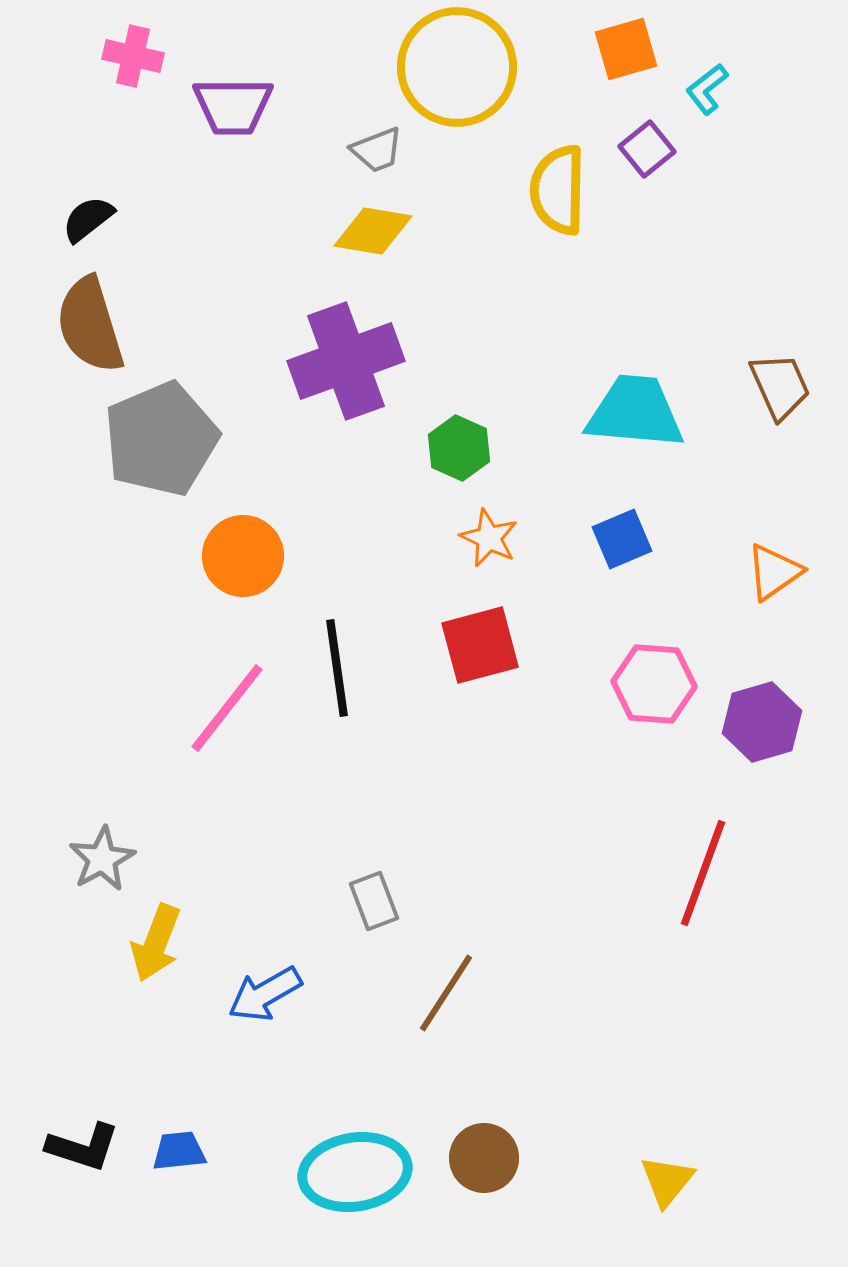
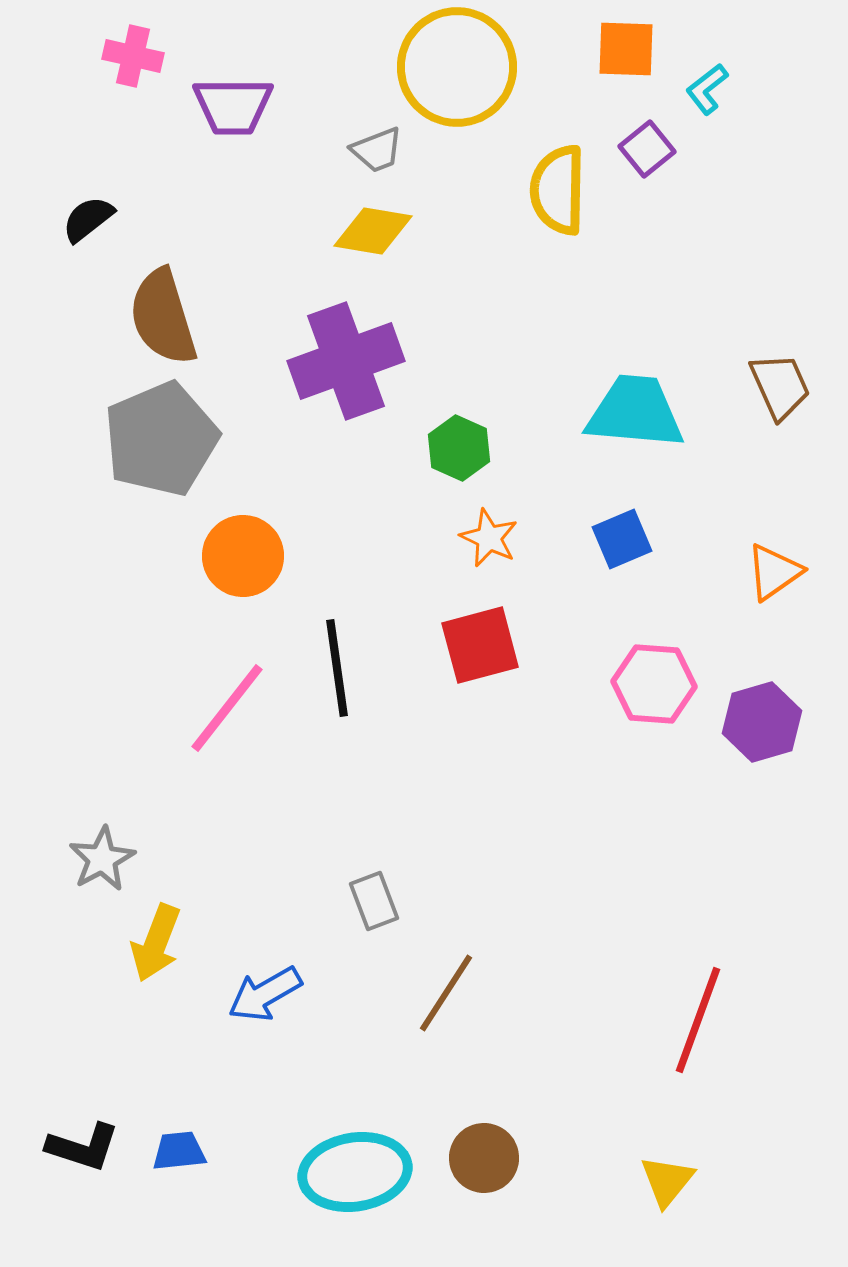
orange square: rotated 18 degrees clockwise
brown semicircle: moved 73 px right, 8 px up
red line: moved 5 px left, 147 px down
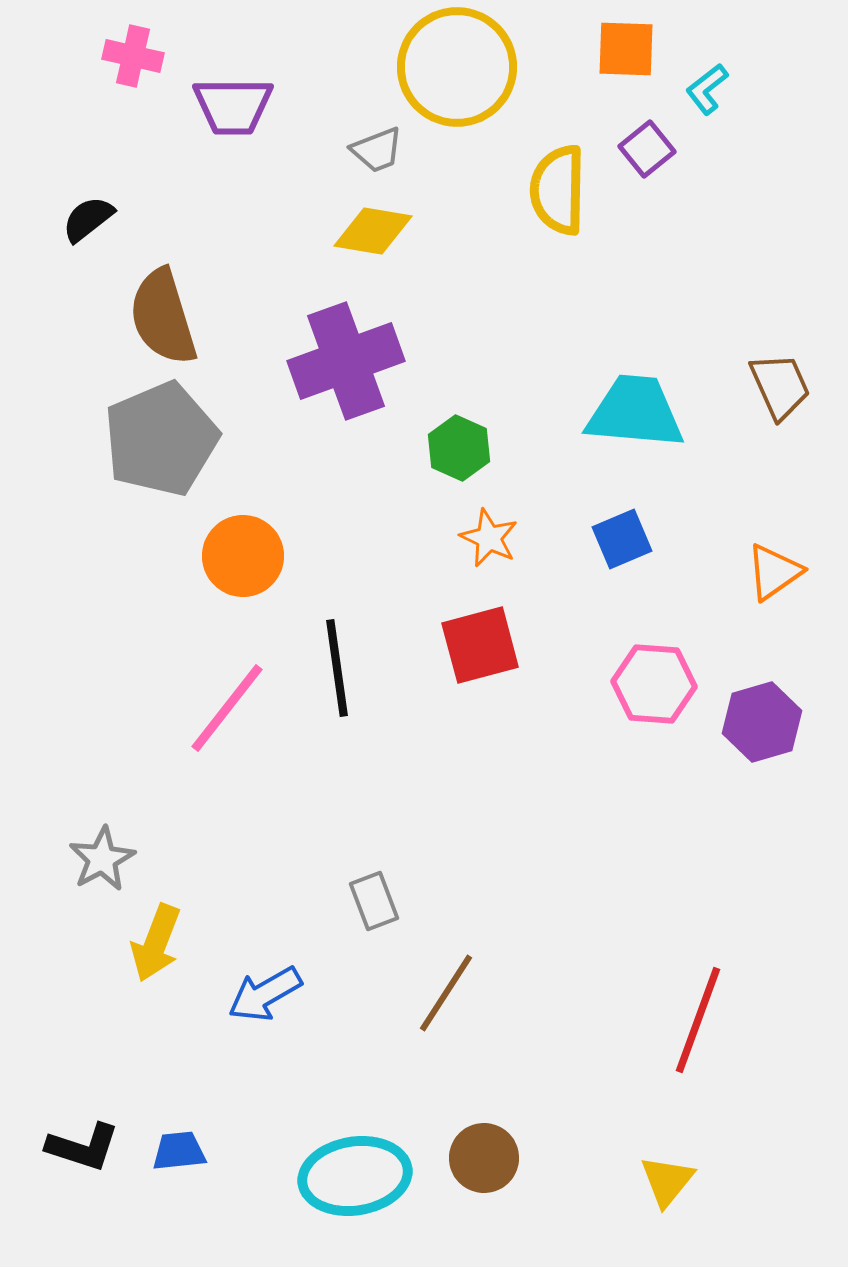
cyan ellipse: moved 4 px down
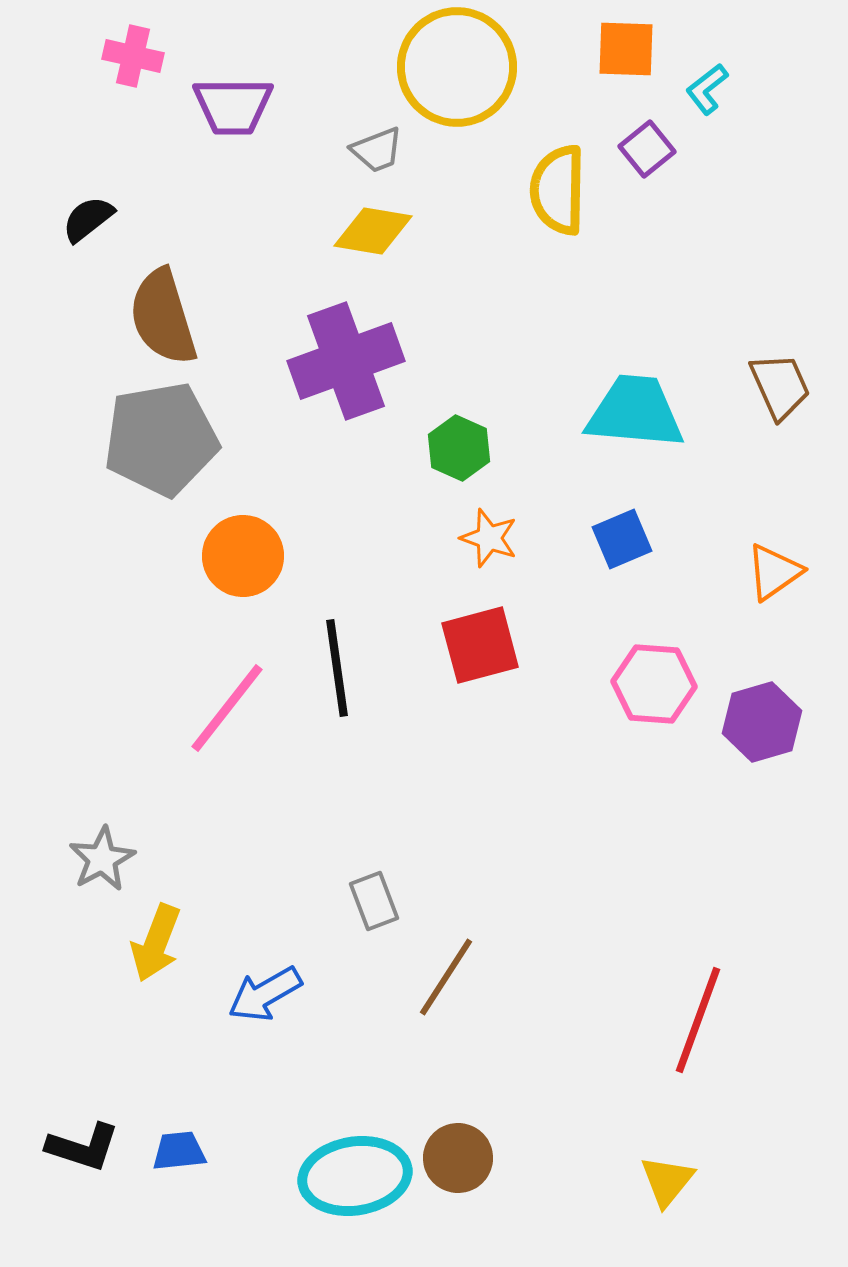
gray pentagon: rotated 13 degrees clockwise
orange star: rotated 6 degrees counterclockwise
brown line: moved 16 px up
brown circle: moved 26 px left
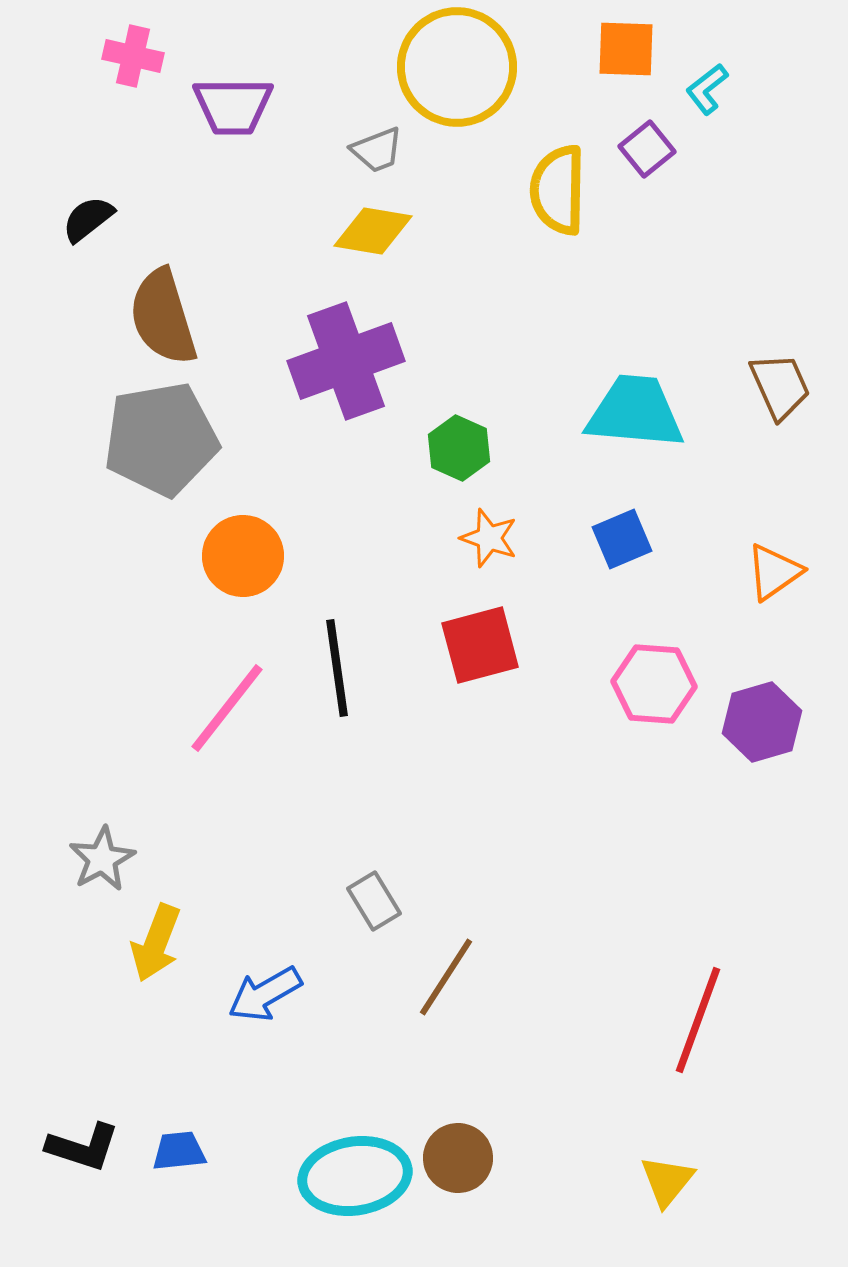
gray rectangle: rotated 10 degrees counterclockwise
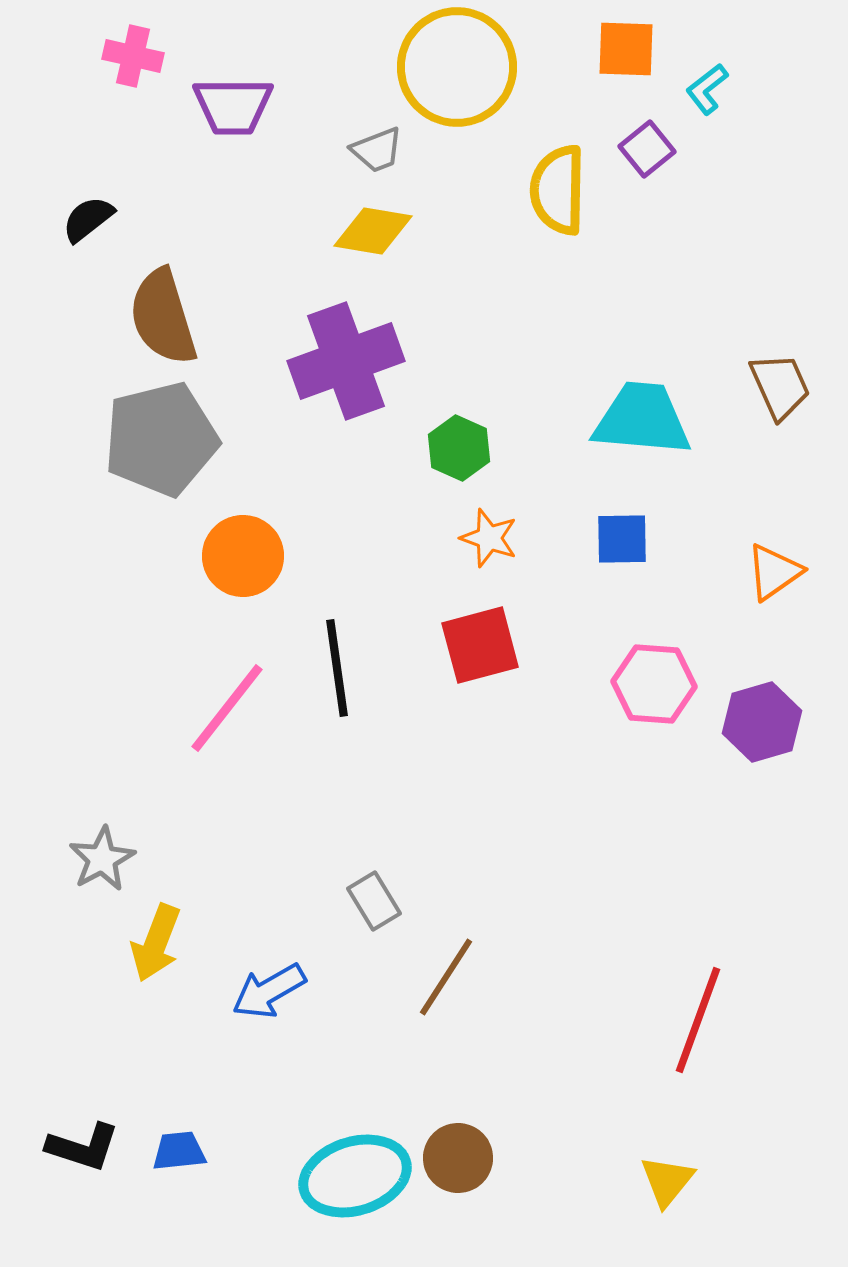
cyan trapezoid: moved 7 px right, 7 px down
gray pentagon: rotated 4 degrees counterclockwise
blue square: rotated 22 degrees clockwise
blue arrow: moved 4 px right, 3 px up
cyan ellipse: rotated 8 degrees counterclockwise
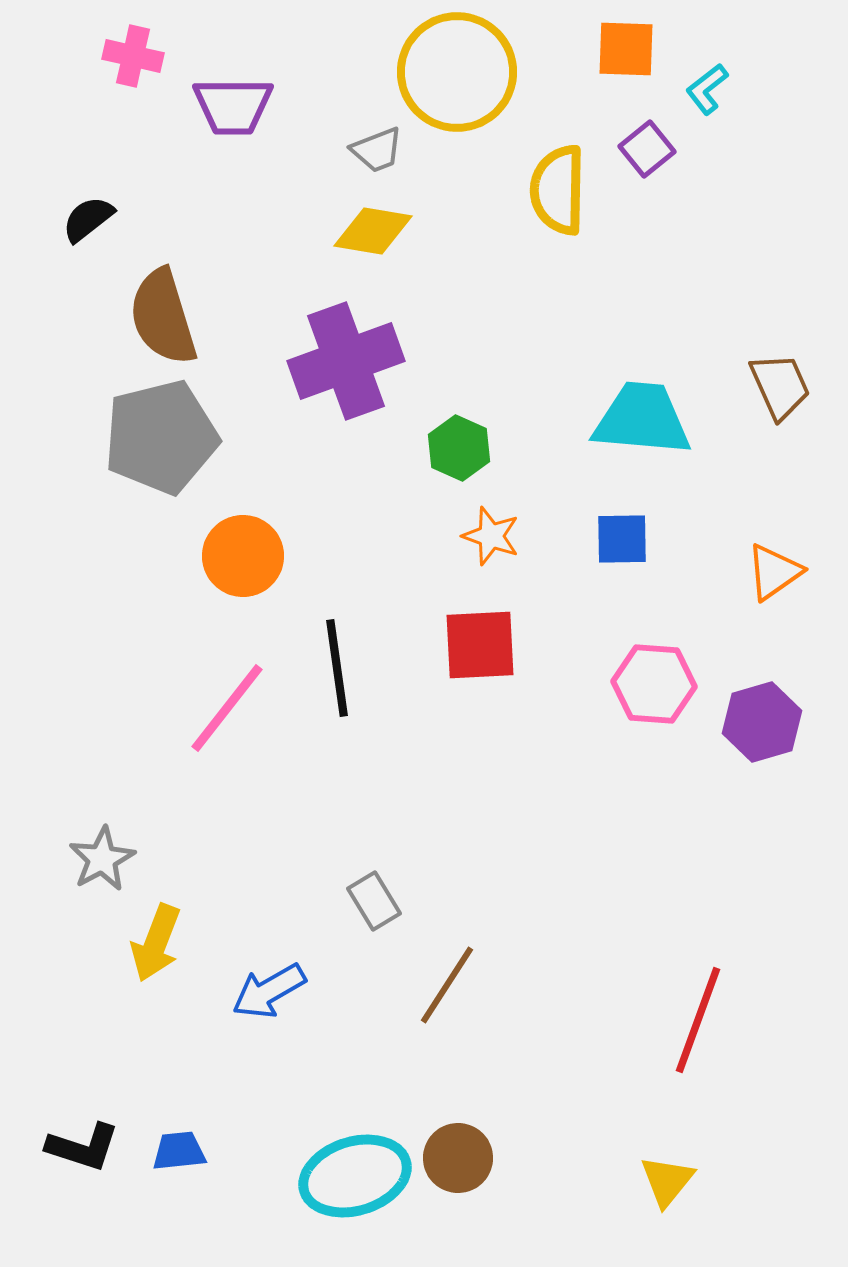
yellow circle: moved 5 px down
gray pentagon: moved 2 px up
orange star: moved 2 px right, 2 px up
red square: rotated 12 degrees clockwise
brown line: moved 1 px right, 8 px down
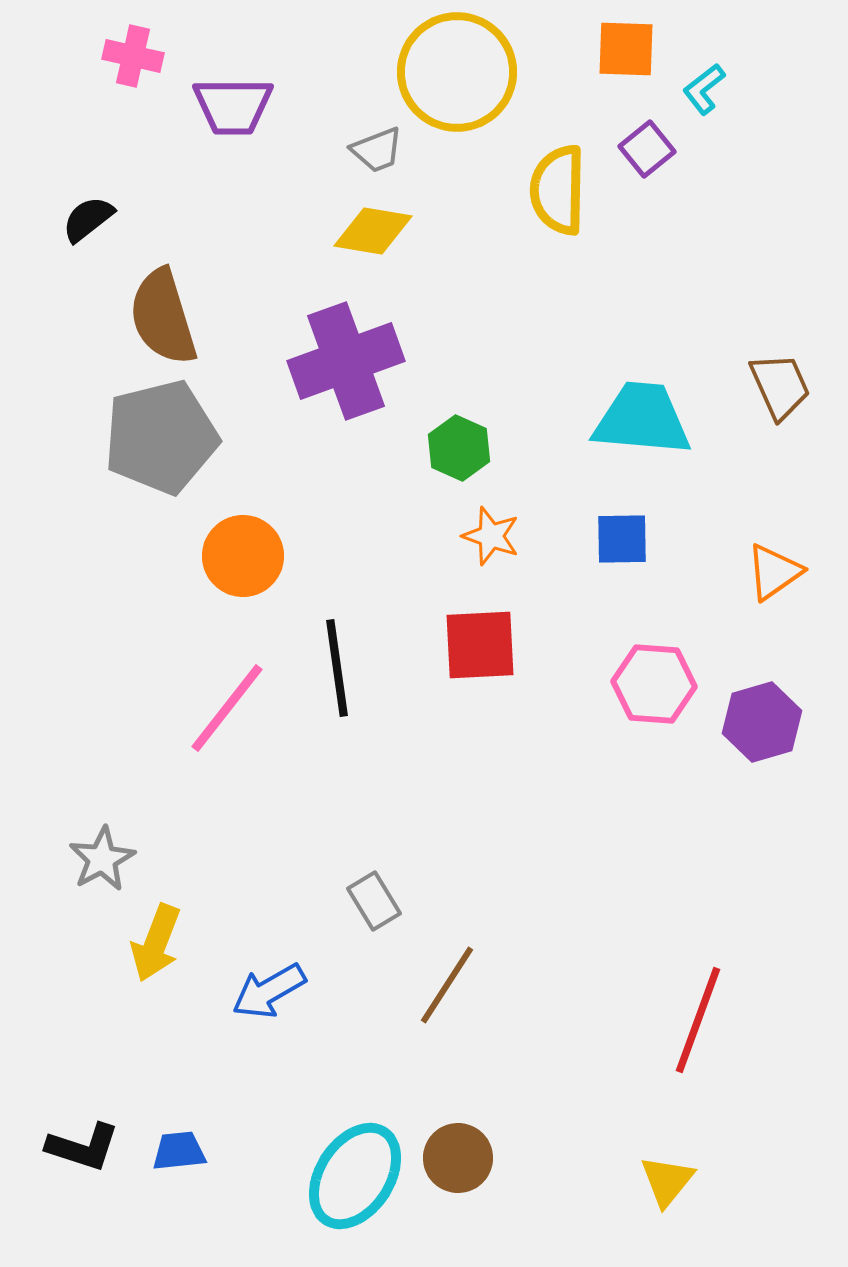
cyan L-shape: moved 3 px left
cyan ellipse: rotated 40 degrees counterclockwise
